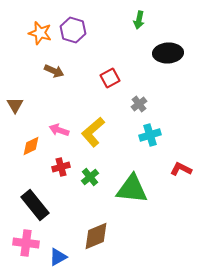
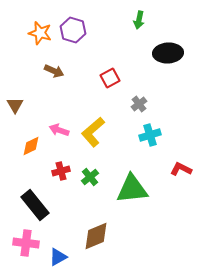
red cross: moved 4 px down
green triangle: rotated 12 degrees counterclockwise
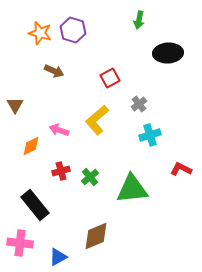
yellow L-shape: moved 4 px right, 12 px up
pink cross: moved 6 px left
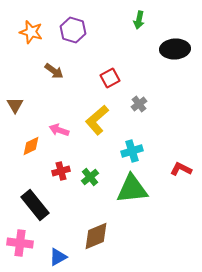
orange star: moved 9 px left, 1 px up
black ellipse: moved 7 px right, 4 px up
brown arrow: rotated 12 degrees clockwise
cyan cross: moved 18 px left, 16 px down
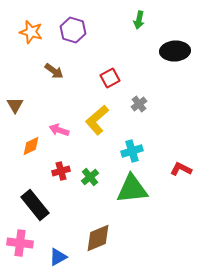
black ellipse: moved 2 px down
brown diamond: moved 2 px right, 2 px down
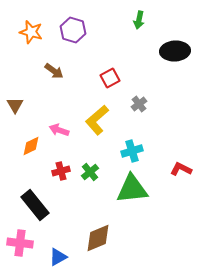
green cross: moved 5 px up
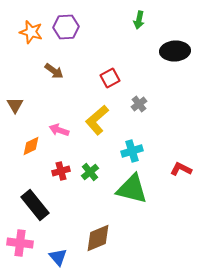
purple hexagon: moved 7 px left, 3 px up; rotated 20 degrees counterclockwise
green triangle: rotated 20 degrees clockwise
blue triangle: rotated 42 degrees counterclockwise
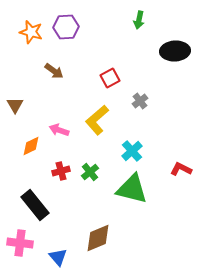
gray cross: moved 1 px right, 3 px up
cyan cross: rotated 25 degrees counterclockwise
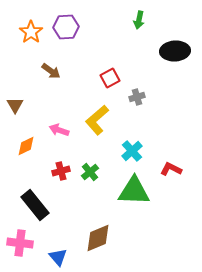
orange star: rotated 20 degrees clockwise
brown arrow: moved 3 px left
gray cross: moved 3 px left, 4 px up; rotated 21 degrees clockwise
orange diamond: moved 5 px left
red L-shape: moved 10 px left
green triangle: moved 2 px right, 2 px down; rotated 12 degrees counterclockwise
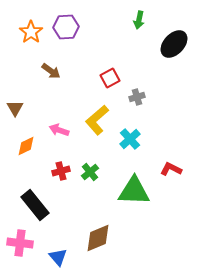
black ellipse: moved 1 px left, 7 px up; rotated 44 degrees counterclockwise
brown triangle: moved 3 px down
cyan cross: moved 2 px left, 12 px up
